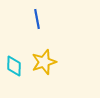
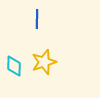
blue line: rotated 12 degrees clockwise
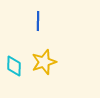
blue line: moved 1 px right, 2 px down
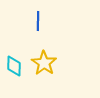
yellow star: moved 1 px down; rotated 20 degrees counterclockwise
